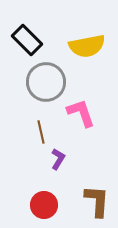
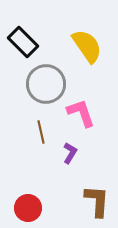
black rectangle: moved 4 px left, 2 px down
yellow semicircle: rotated 114 degrees counterclockwise
gray circle: moved 2 px down
purple L-shape: moved 12 px right, 6 px up
red circle: moved 16 px left, 3 px down
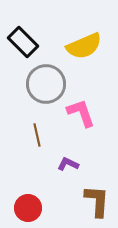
yellow semicircle: moved 3 px left; rotated 102 degrees clockwise
brown line: moved 4 px left, 3 px down
purple L-shape: moved 2 px left, 11 px down; rotated 95 degrees counterclockwise
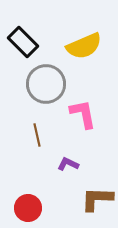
pink L-shape: moved 2 px right, 1 px down; rotated 8 degrees clockwise
brown L-shape: moved 2 px up; rotated 92 degrees counterclockwise
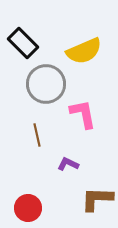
black rectangle: moved 1 px down
yellow semicircle: moved 5 px down
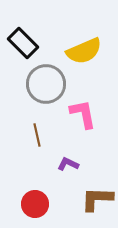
red circle: moved 7 px right, 4 px up
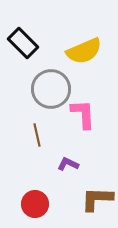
gray circle: moved 5 px right, 5 px down
pink L-shape: rotated 8 degrees clockwise
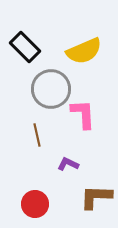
black rectangle: moved 2 px right, 4 px down
brown L-shape: moved 1 px left, 2 px up
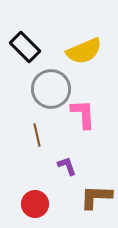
purple L-shape: moved 1 px left, 2 px down; rotated 45 degrees clockwise
